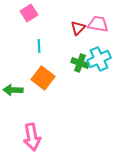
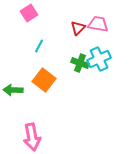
cyan line: rotated 32 degrees clockwise
orange square: moved 1 px right, 2 px down
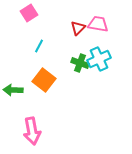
pink arrow: moved 6 px up
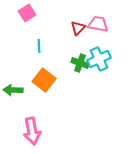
pink square: moved 2 px left
cyan line: rotated 32 degrees counterclockwise
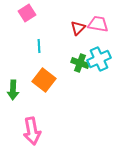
green arrow: rotated 90 degrees counterclockwise
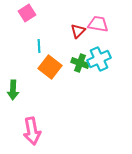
red triangle: moved 3 px down
orange square: moved 6 px right, 13 px up
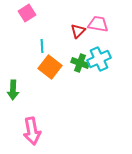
cyan line: moved 3 px right
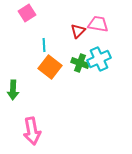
cyan line: moved 2 px right, 1 px up
